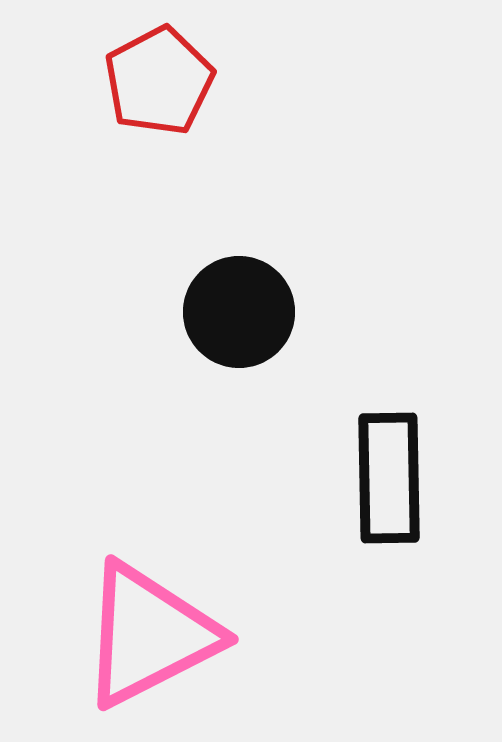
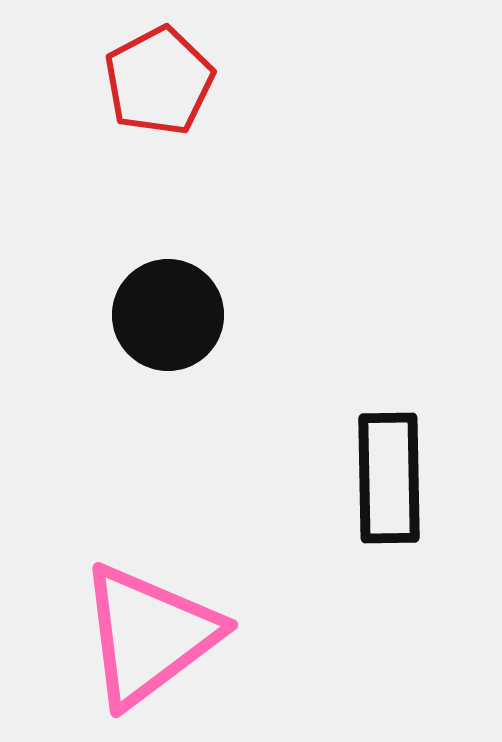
black circle: moved 71 px left, 3 px down
pink triangle: rotated 10 degrees counterclockwise
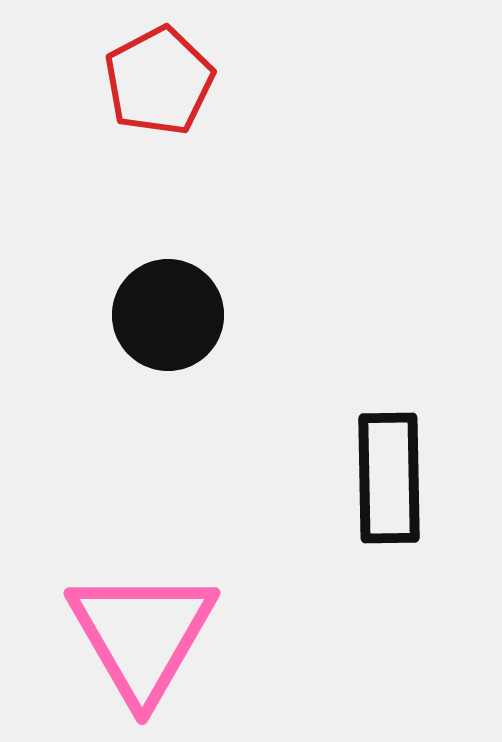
pink triangle: moved 7 px left; rotated 23 degrees counterclockwise
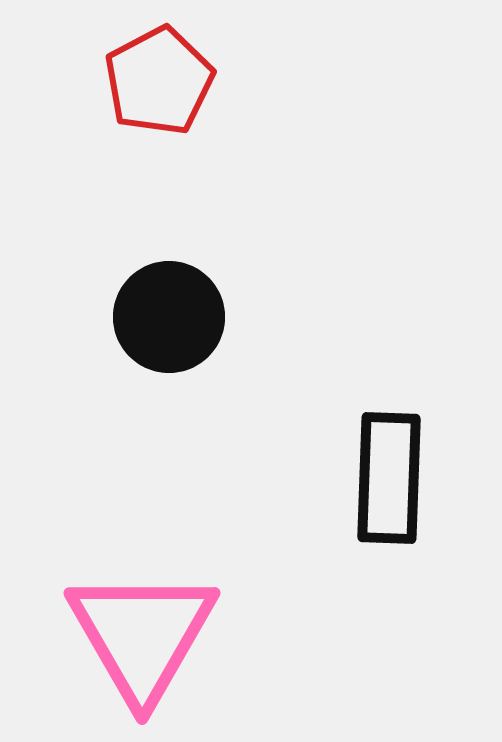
black circle: moved 1 px right, 2 px down
black rectangle: rotated 3 degrees clockwise
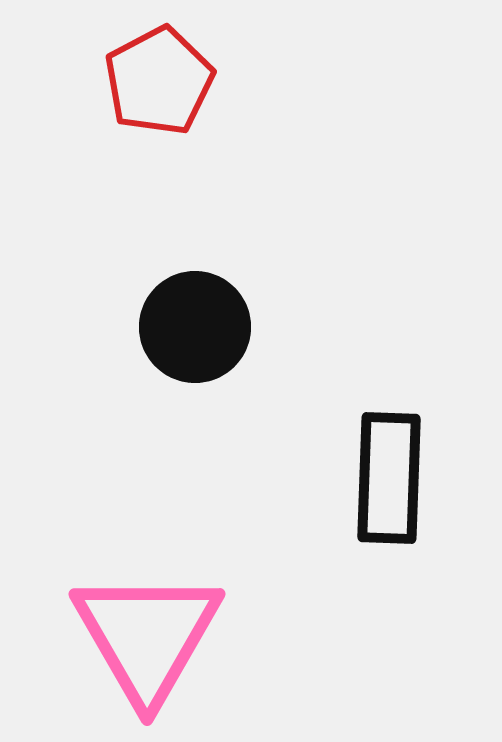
black circle: moved 26 px right, 10 px down
pink triangle: moved 5 px right, 1 px down
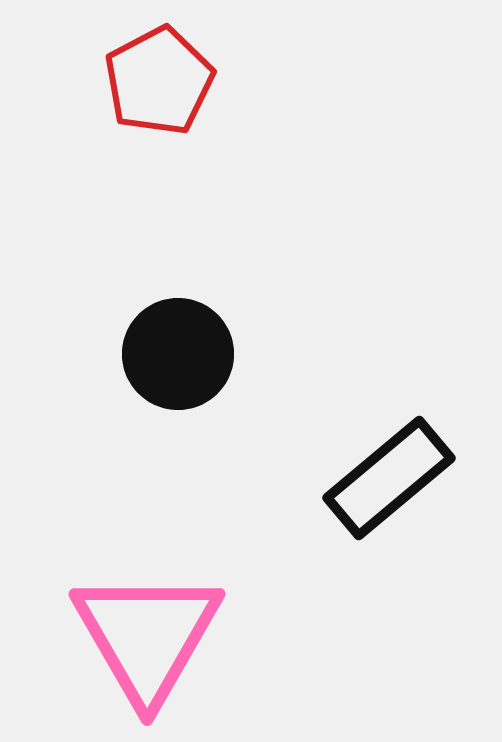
black circle: moved 17 px left, 27 px down
black rectangle: rotated 48 degrees clockwise
